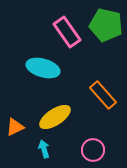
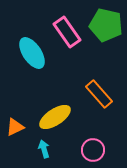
cyan ellipse: moved 11 px left, 15 px up; rotated 40 degrees clockwise
orange rectangle: moved 4 px left, 1 px up
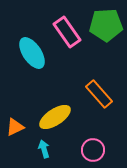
green pentagon: rotated 16 degrees counterclockwise
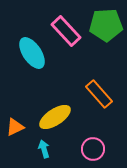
pink rectangle: moved 1 px left, 1 px up; rotated 8 degrees counterclockwise
pink circle: moved 1 px up
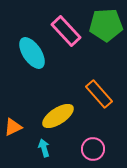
yellow ellipse: moved 3 px right, 1 px up
orange triangle: moved 2 px left
cyan arrow: moved 1 px up
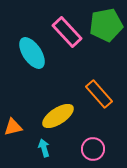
green pentagon: rotated 8 degrees counterclockwise
pink rectangle: moved 1 px right, 1 px down
orange triangle: rotated 12 degrees clockwise
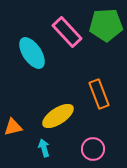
green pentagon: rotated 8 degrees clockwise
orange rectangle: rotated 20 degrees clockwise
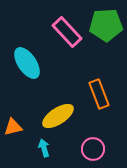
cyan ellipse: moved 5 px left, 10 px down
